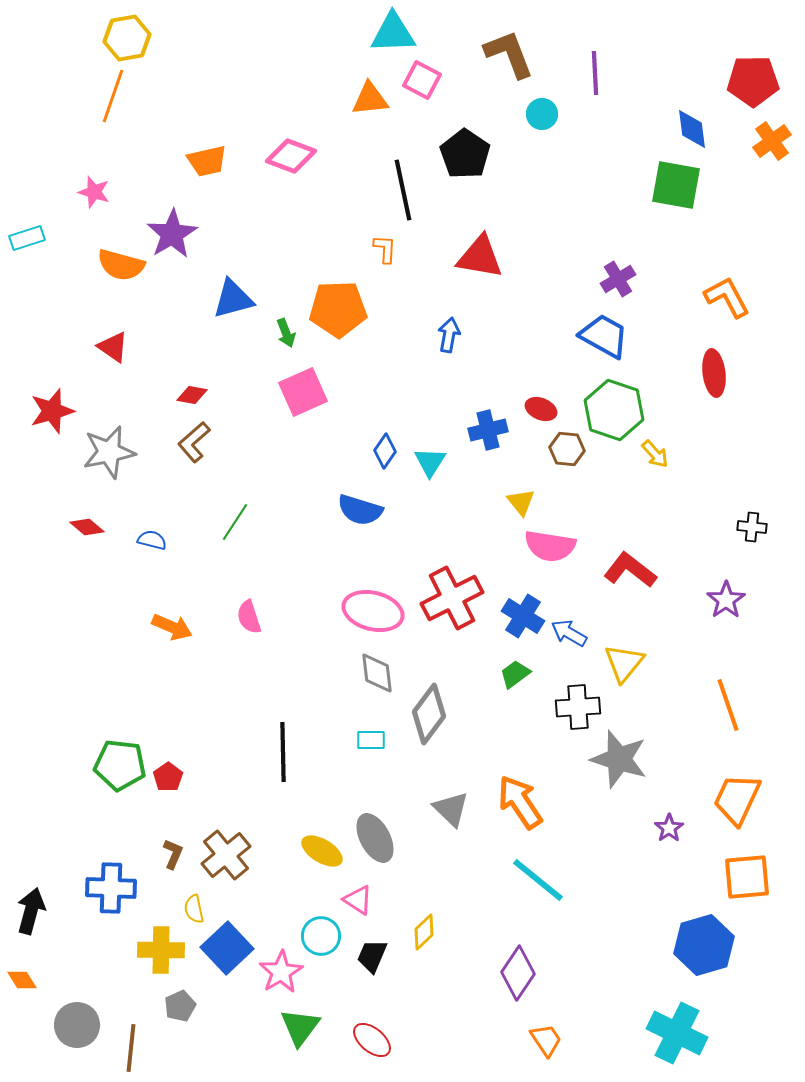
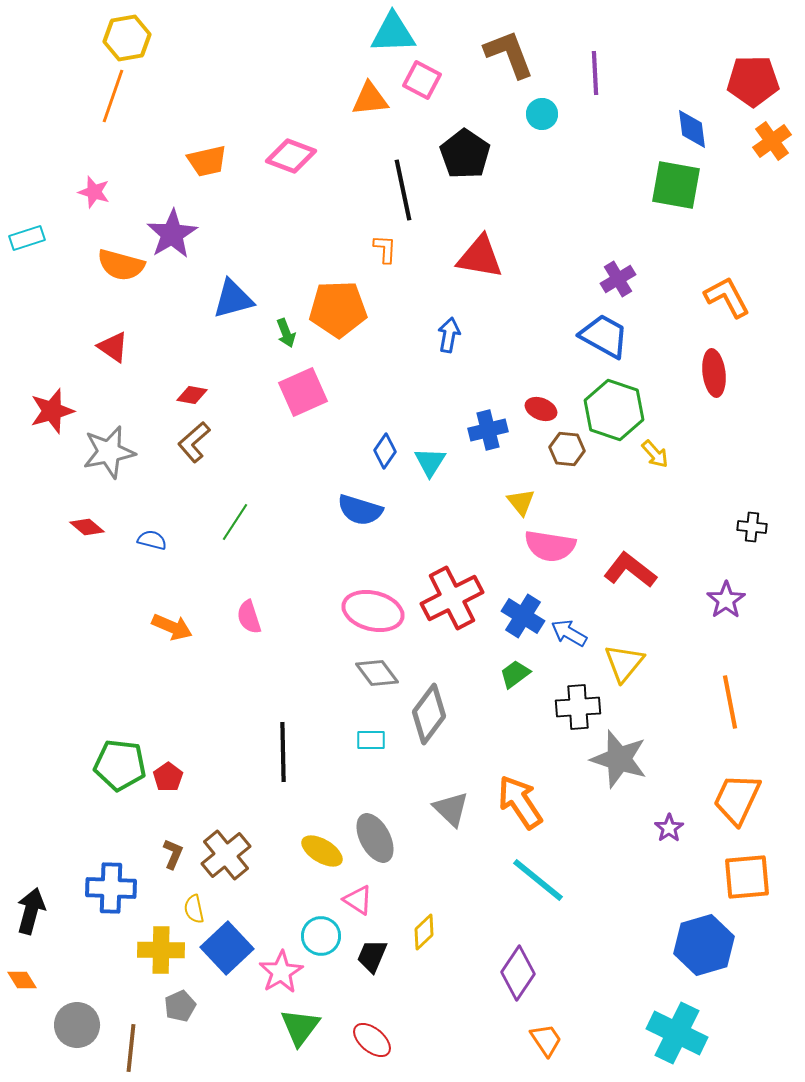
gray diamond at (377, 673): rotated 30 degrees counterclockwise
orange line at (728, 705): moved 2 px right, 3 px up; rotated 8 degrees clockwise
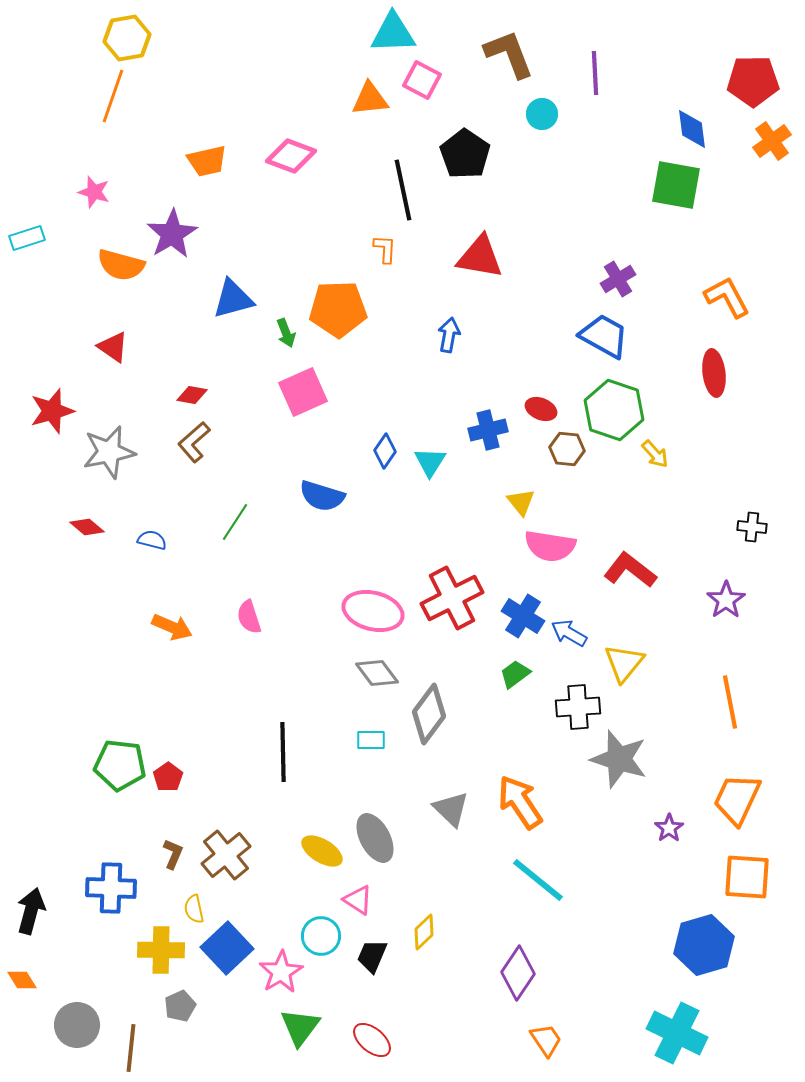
blue semicircle at (360, 510): moved 38 px left, 14 px up
orange square at (747, 877): rotated 9 degrees clockwise
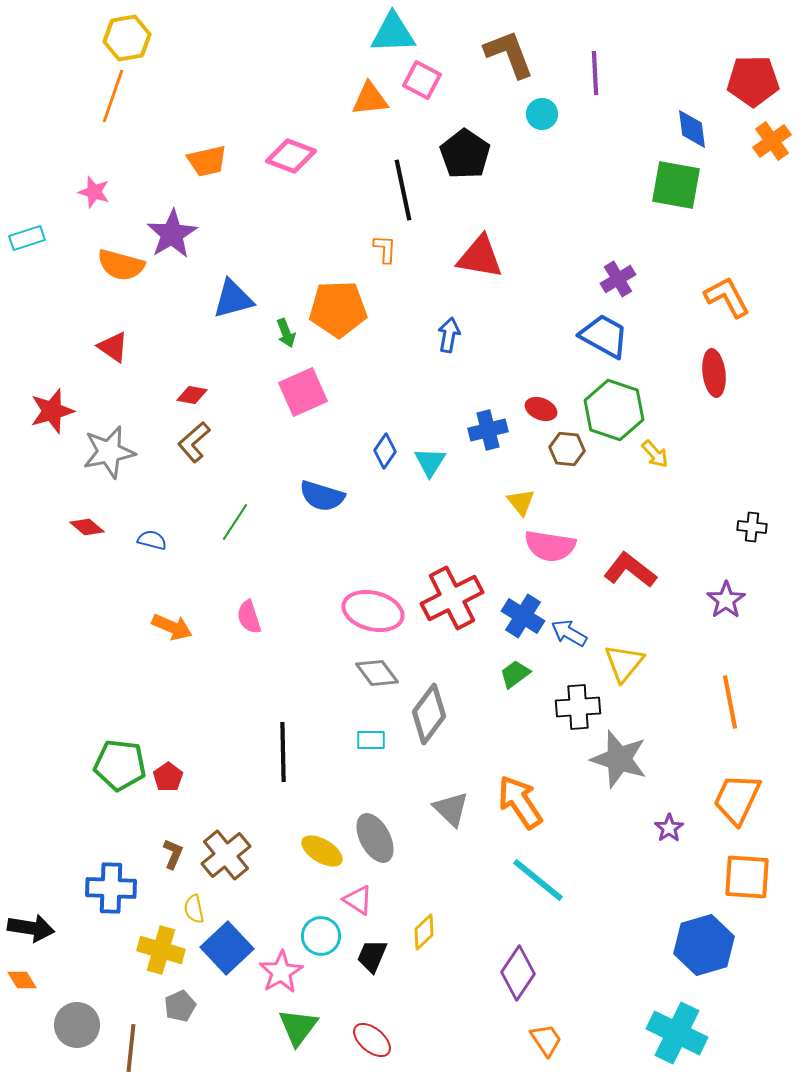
black arrow at (31, 911): moved 17 px down; rotated 84 degrees clockwise
yellow cross at (161, 950): rotated 15 degrees clockwise
green triangle at (300, 1027): moved 2 px left
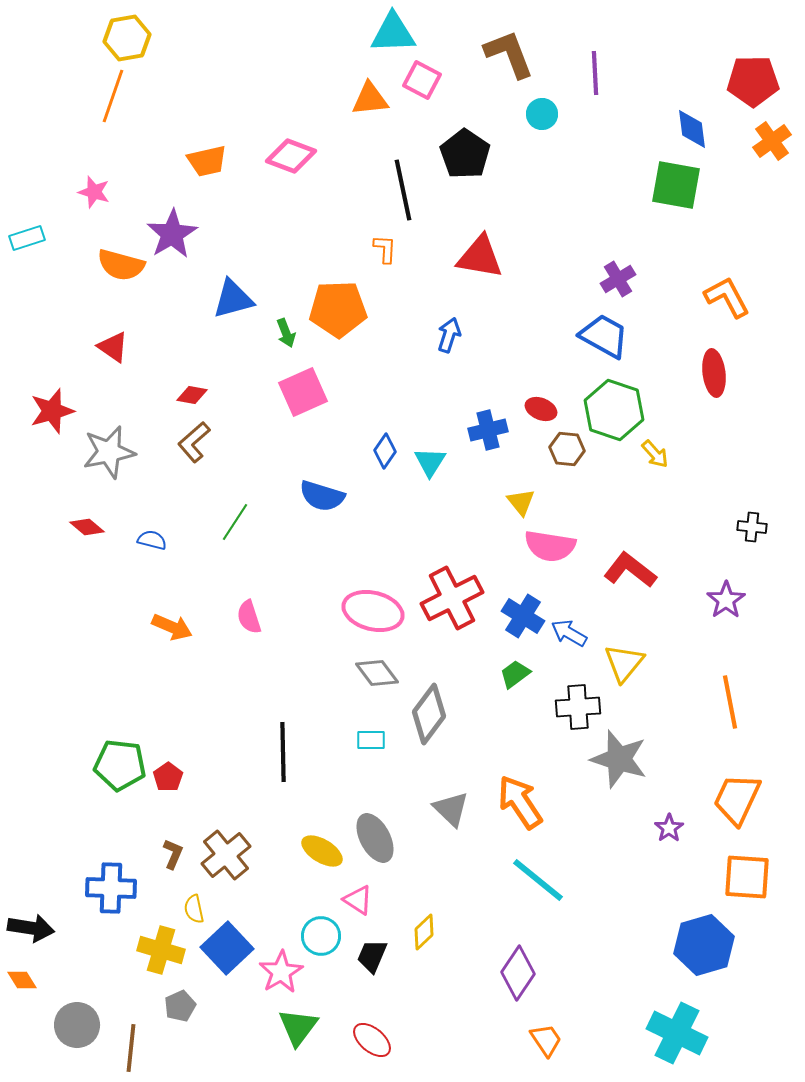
blue arrow at (449, 335): rotated 8 degrees clockwise
